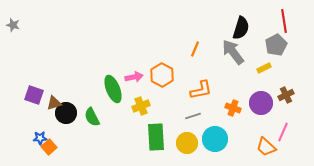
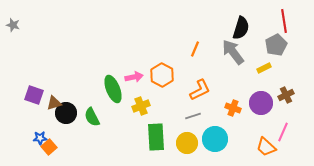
orange L-shape: moved 1 px left; rotated 15 degrees counterclockwise
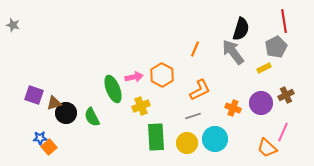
black semicircle: moved 1 px down
gray pentagon: moved 2 px down
orange trapezoid: moved 1 px right, 1 px down
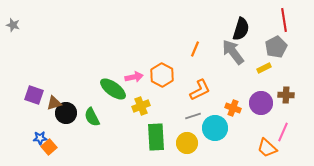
red line: moved 1 px up
green ellipse: rotated 32 degrees counterclockwise
brown cross: rotated 28 degrees clockwise
cyan circle: moved 11 px up
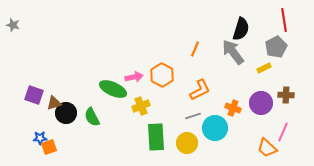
green ellipse: rotated 12 degrees counterclockwise
orange square: rotated 21 degrees clockwise
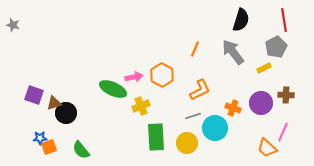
black semicircle: moved 9 px up
green semicircle: moved 11 px left, 33 px down; rotated 12 degrees counterclockwise
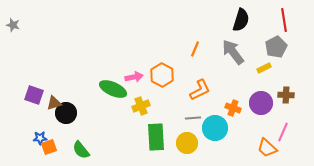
gray line: moved 2 px down; rotated 14 degrees clockwise
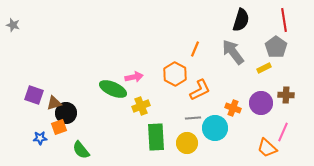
gray pentagon: rotated 10 degrees counterclockwise
orange hexagon: moved 13 px right, 1 px up
orange square: moved 10 px right, 20 px up
